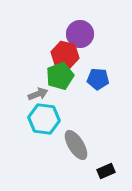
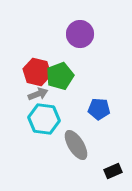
red hexagon: moved 28 px left, 17 px down
blue pentagon: moved 1 px right, 30 px down
black rectangle: moved 7 px right
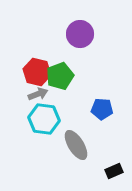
blue pentagon: moved 3 px right
black rectangle: moved 1 px right
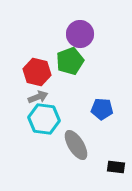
green pentagon: moved 10 px right, 15 px up
gray arrow: moved 3 px down
black rectangle: moved 2 px right, 4 px up; rotated 30 degrees clockwise
